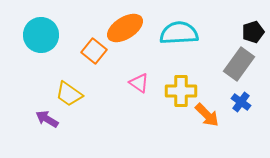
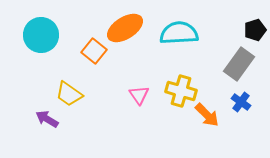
black pentagon: moved 2 px right, 2 px up
pink triangle: moved 12 px down; rotated 20 degrees clockwise
yellow cross: rotated 16 degrees clockwise
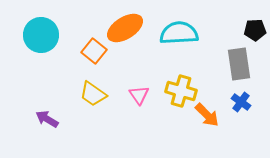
black pentagon: rotated 15 degrees clockwise
gray rectangle: rotated 44 degrees counterclockwise
yellow trapezoid: moved 24 px right
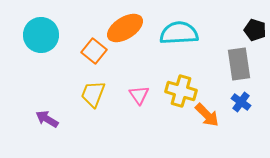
black pentagon: rotated 20 degrees clockwise
yellow trapezoid: rotated 76 degrees clockwise
